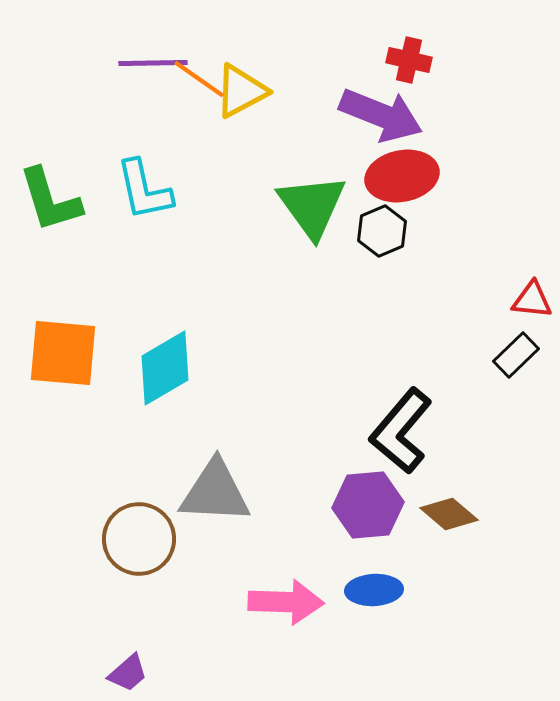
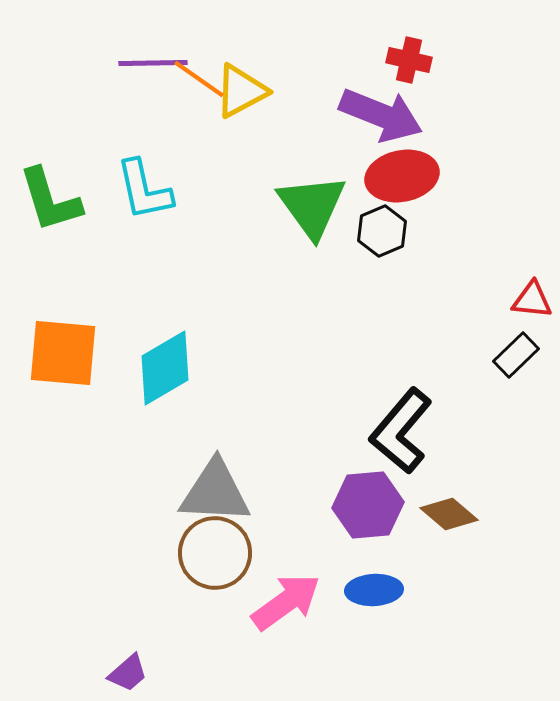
brown circle: moved 76 px right, 14 px down
pink arrow: rotated 38 degrees counterclockwise
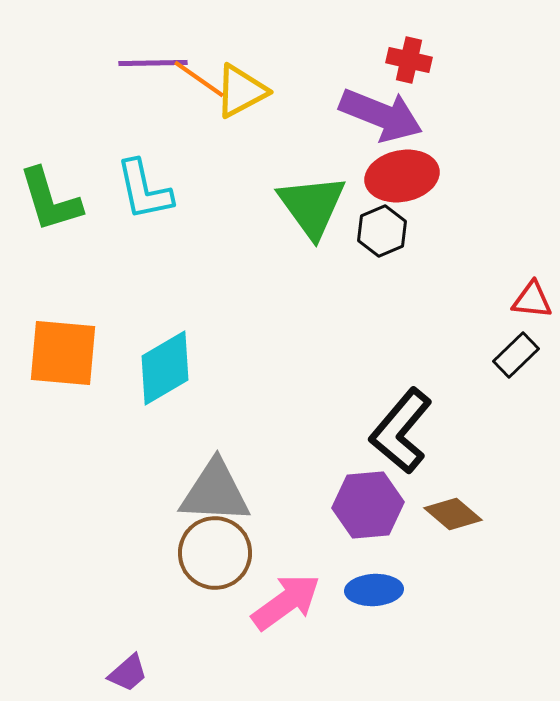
brown diamond: moved 4 px right
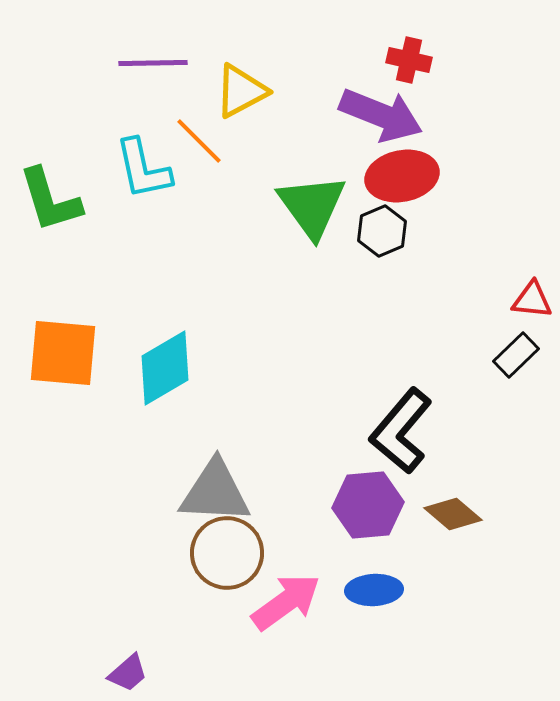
orange line: moved 62 px down; rotated 10 degrees clockwise
cyan L-shape: moved 1 px left, 21 px up
brown circle: moved 12 px right
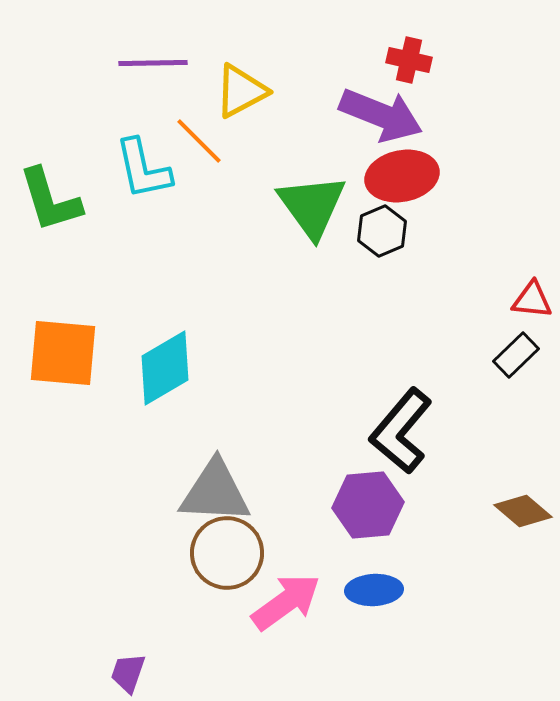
brown diamond: moved 70 px right, 3 px up
purple trapezoid: rotated 150 degrees clockwise
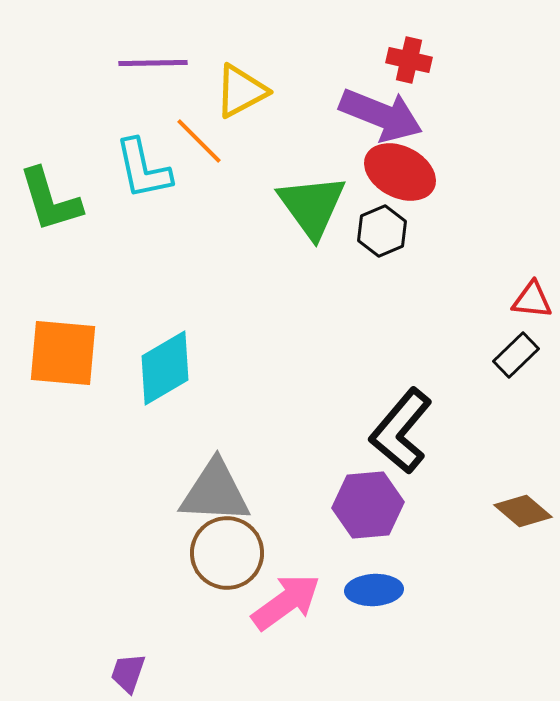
red ellipse: moved 2 px left, 4 px up; rotated 38 degrees clockwise
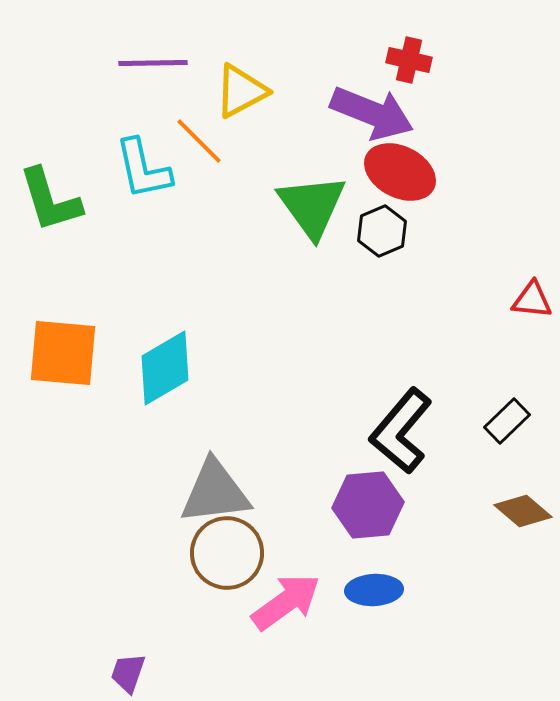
purple arrow: moved 9 px left, 2 px up
black rectangle: moved 9 px left, 66 px down
gray triangle: rotated 10 degrees counterclockwise
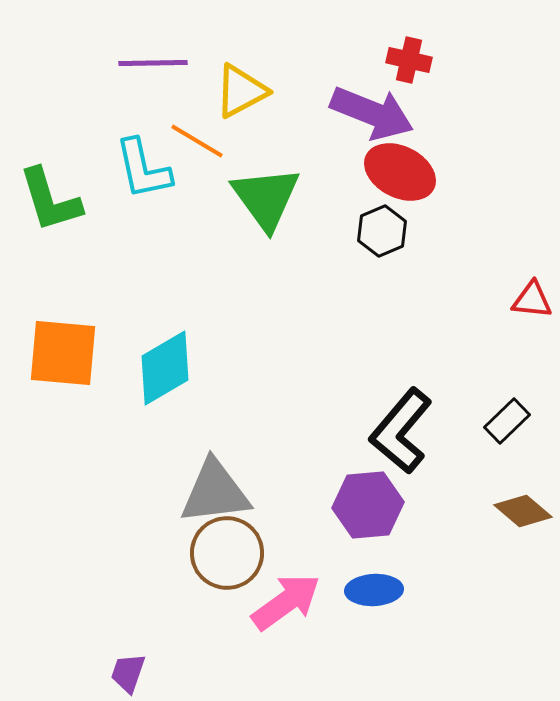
orange line: moved 2 px left; rotated 14 degrees counterclockwise
green triangle: moved 46 px left, 8 px up
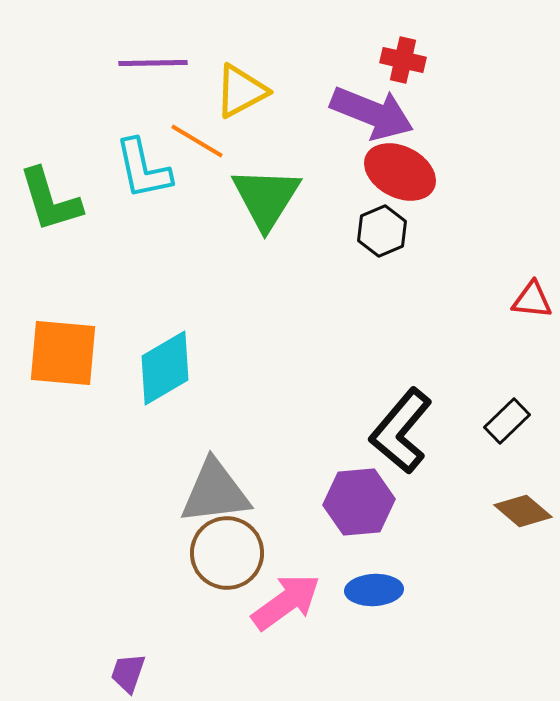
red cross: moved 6 px left
green triangle: rotated 8 degrees clockwise
purple hexagon: moved 9 px left, 3 px up
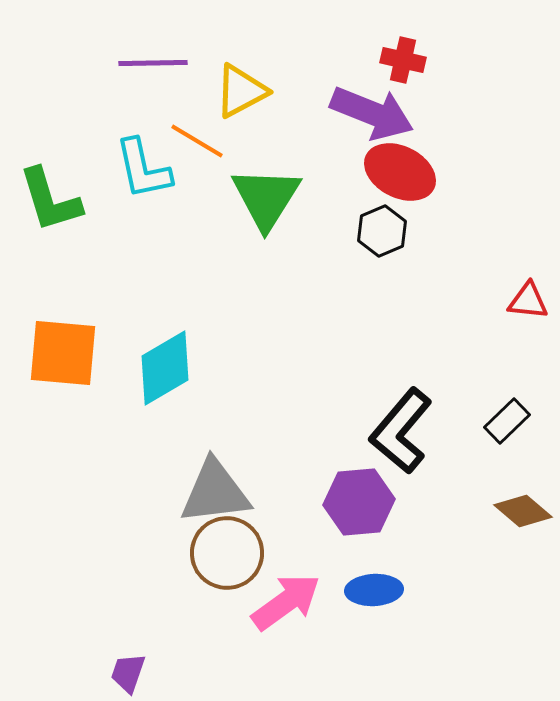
red triangle: moved 4 px left, 1 px down
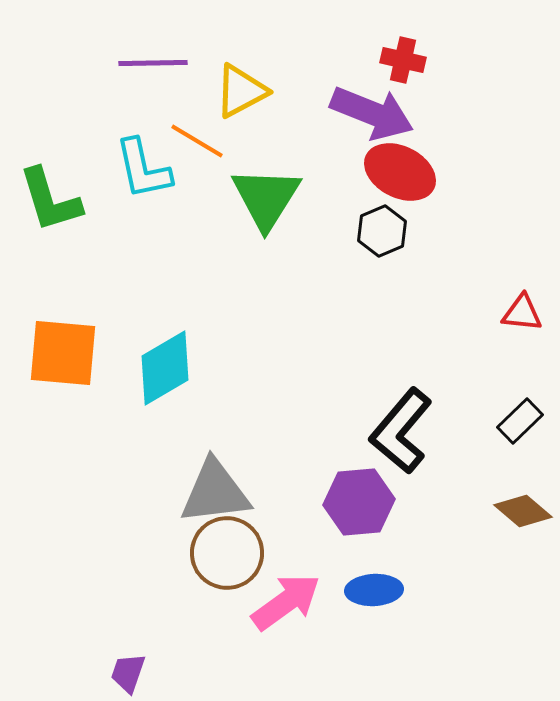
red triangle: moved 6 px left, 12 px down
black rectangle: moved 13 px right
